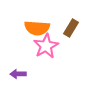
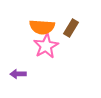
orange semicircle: moved 5 px right, 1 px up
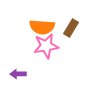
pink star: rotated 20 degrees clockwise
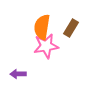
orange semicircle: rotated 95 degrees clockwise
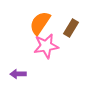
orange semicircle: moved 2 px left, 4 px up; rotated 25 degrees clockwise
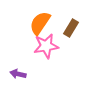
purple arrow: rotated 14 degrees clockwise
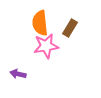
orange semicircle: rotated 40 degrees counterclockwise
brown rectangle: moved 1 px left
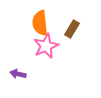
brown rectangle: moved 2 px right, 1 px down
pink star: rotated 15 degrees counterclockwise
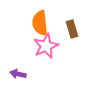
brown rectangle: rotated 48 degrees counterclockwise
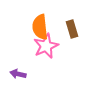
orange semicircle: moved 4 px down
